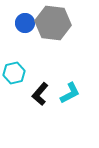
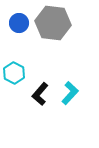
blue circle: moved 6 px left
cyan hexagon: rotated 20 degrees counterclockwise
cyan L-shape: rotated 20 degrees counterclockwise
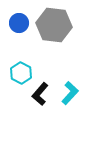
gray hexagon: moved 1 px right, 2 px down
cyan hexagon: moved 7 px right
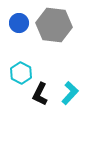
black L-shape: rotated 15 degrees counterclockwise
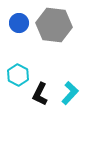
cyan hexagon: moved 3 px left, 2 px down
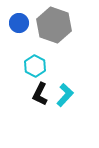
gray hexagon: rotated 12 degrees clockwise
cyan hexagon: moved 17 px right, 9 px up
cyan L-shape: moved 5 px left, 2 px down
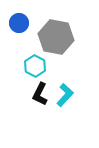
gray hexagon: moved 2 px right, 12 px down; rotated 8 degrees counterclockwise
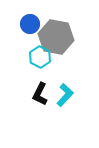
blue circle: moved 11 px right, 1 px down
cyan hexagon: moved 5 px right, 9 px up
